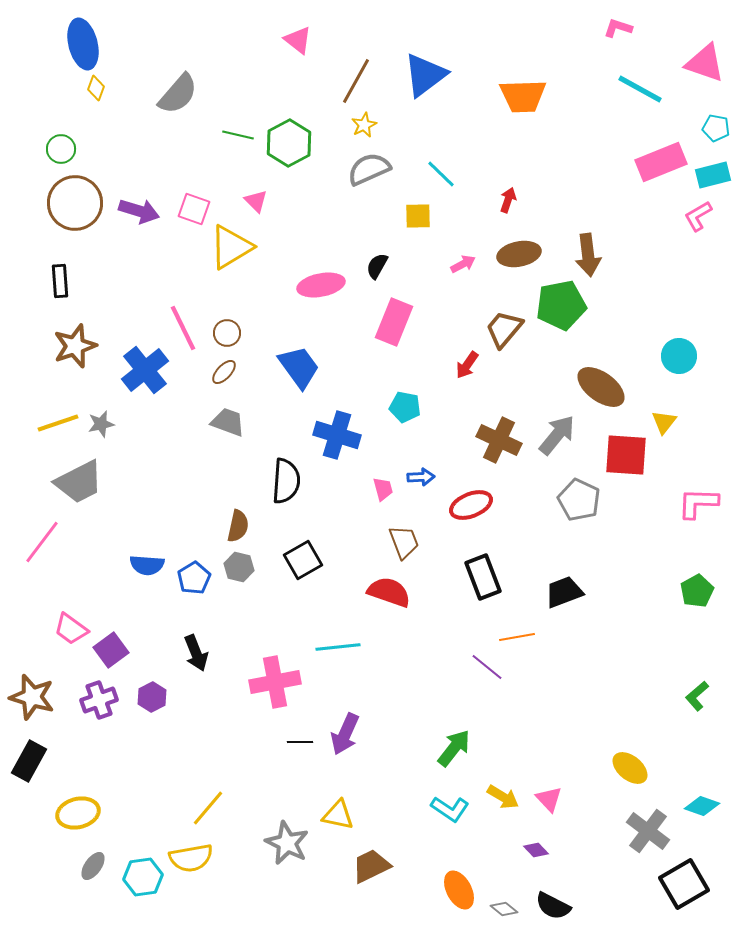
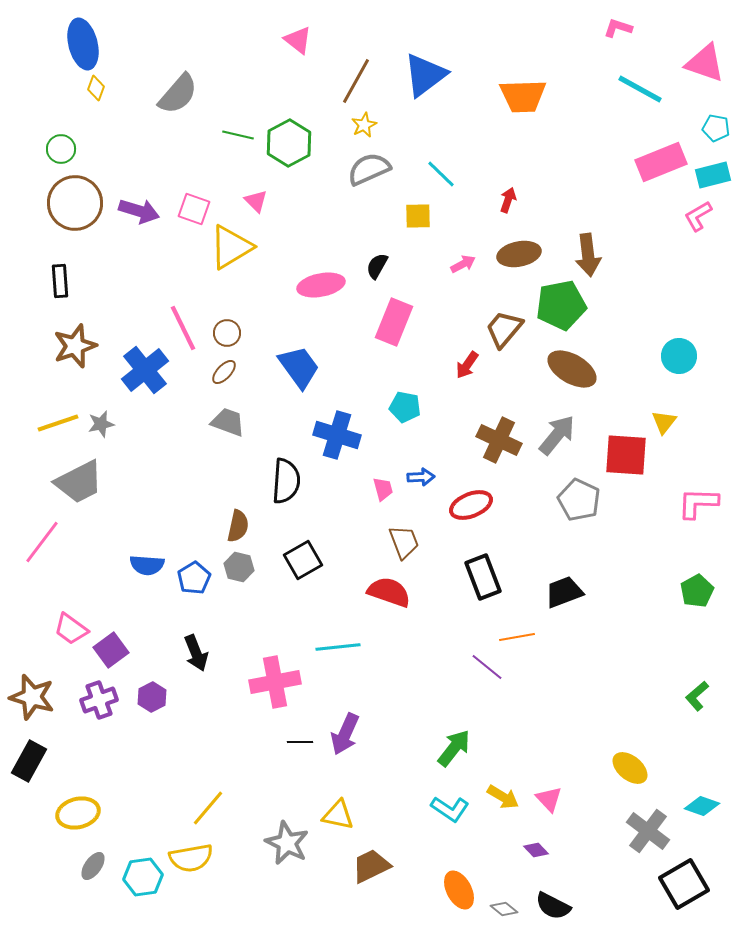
brown ellipse at (601, 387): moved 29 px left, 18 px up; rotated 6 degrees counterclockwise
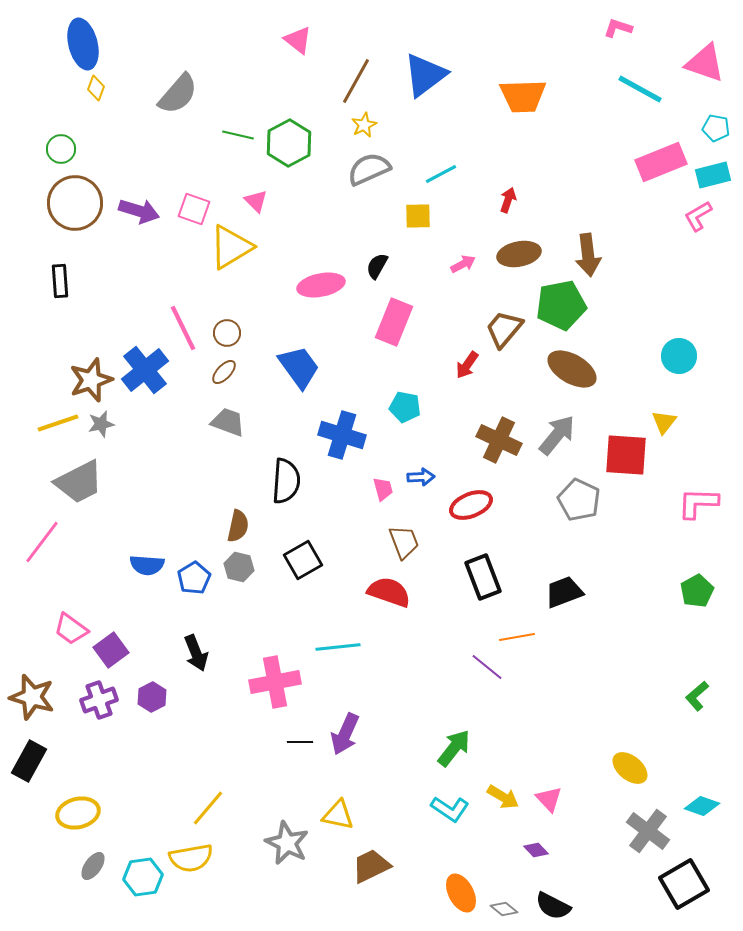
cyan line at (441, 174): rotated 72 degrees counterclockwise
brown star at (75, 346): moved 16 px right, 34 px down
blue cross at (337, 435): moved 5 px right
orange ellipse at (459, 890): moved 2 px right, 3 px down
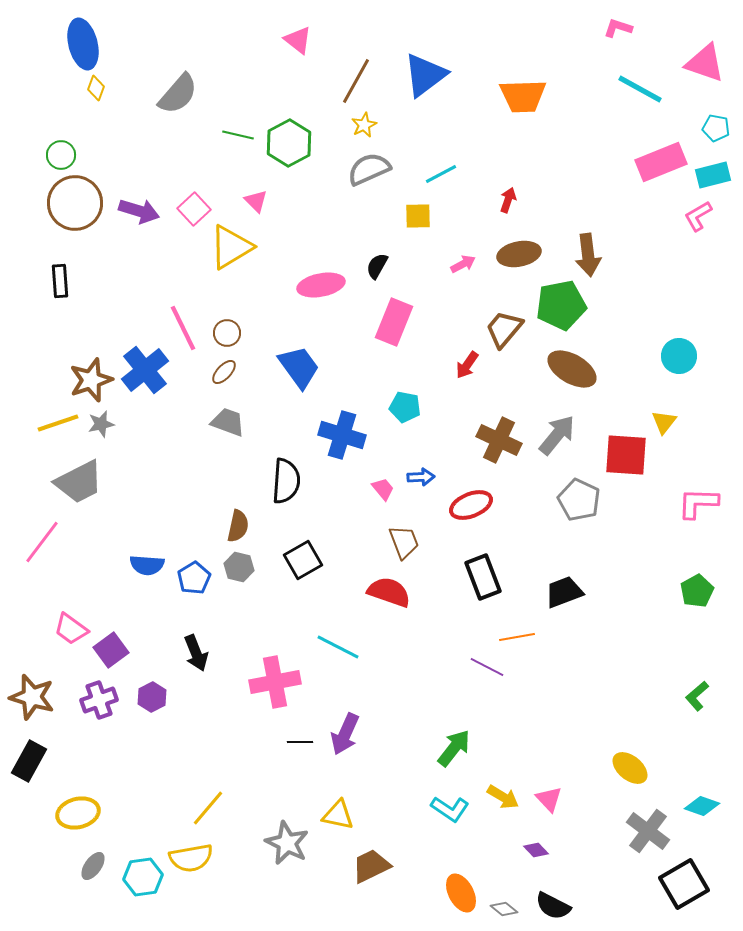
green circle at (61, 149): moved 6 px down
pink square at (194, 209): rotated 28 degrees clockwise
pink trapezoid at (383, 489): rotated 25 degrees counterclockwise
cyan line at (338, 647): rotated 33 degrees clockwise
purple line at (487, 667): rotated 12 degrees counterclockwise
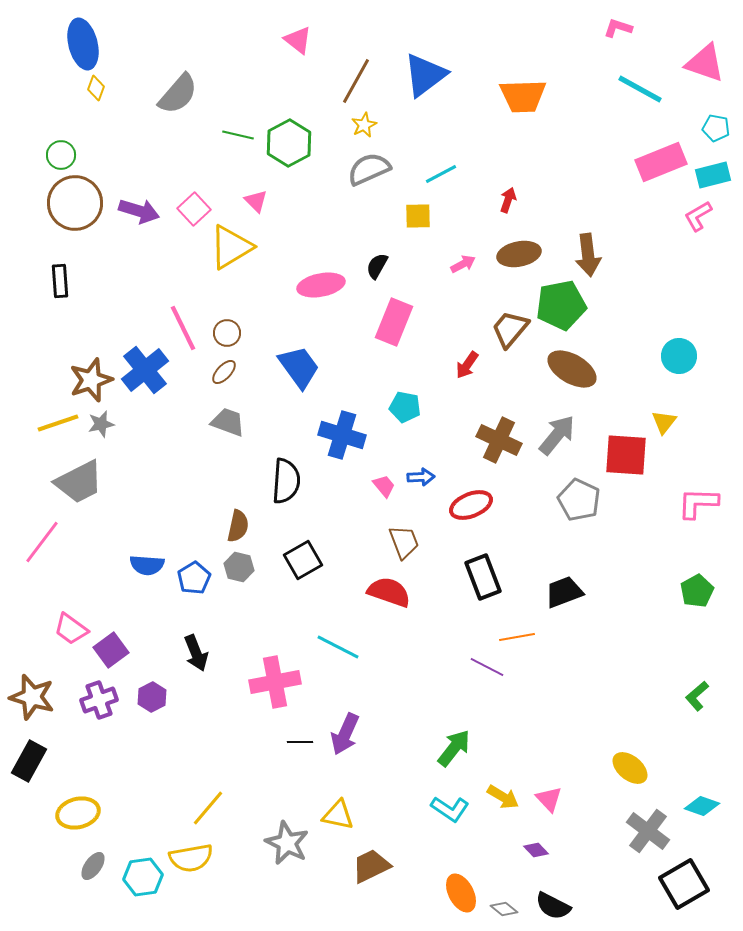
brown trapezoid at (504, 329): moved 6 px right
pink trapezoid at (383, 489): moved 1 px right, 3 px up
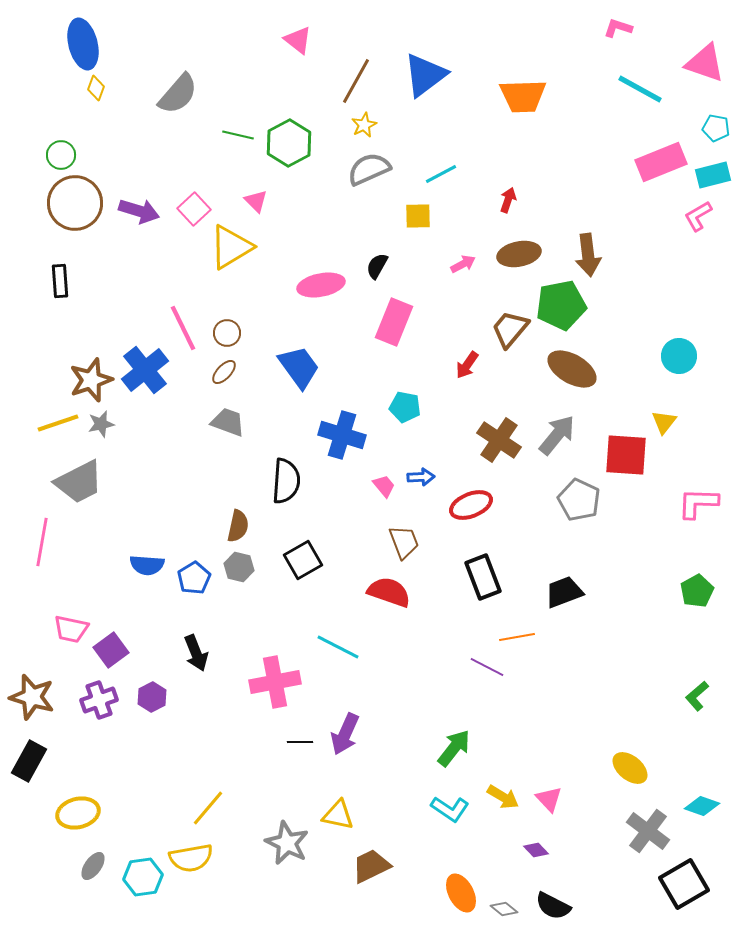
brown cross at (499, 440): rotated 9 degrees clockwise
pink line at (42, 542): rotated 27 degrees counterclockwise
pink trapezoid at (71, 629): rotated 24 degrees counterclockwise
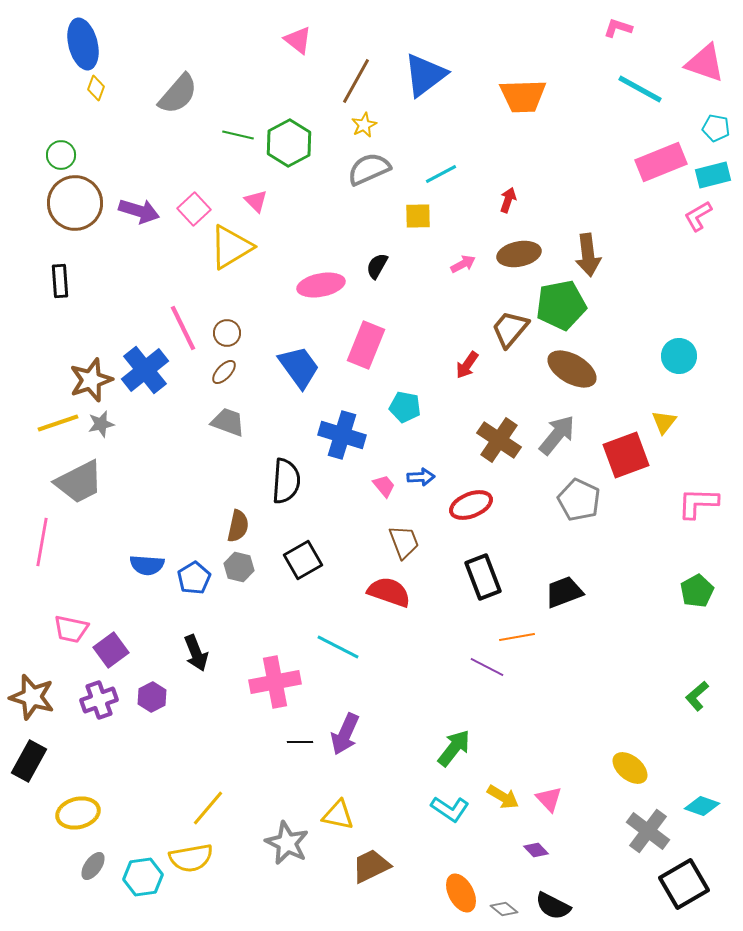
pink rectangle at (394, 322): moved 28 px left, 23 px down
red square at (626, 455): rotated 24 degrees counterclockwise
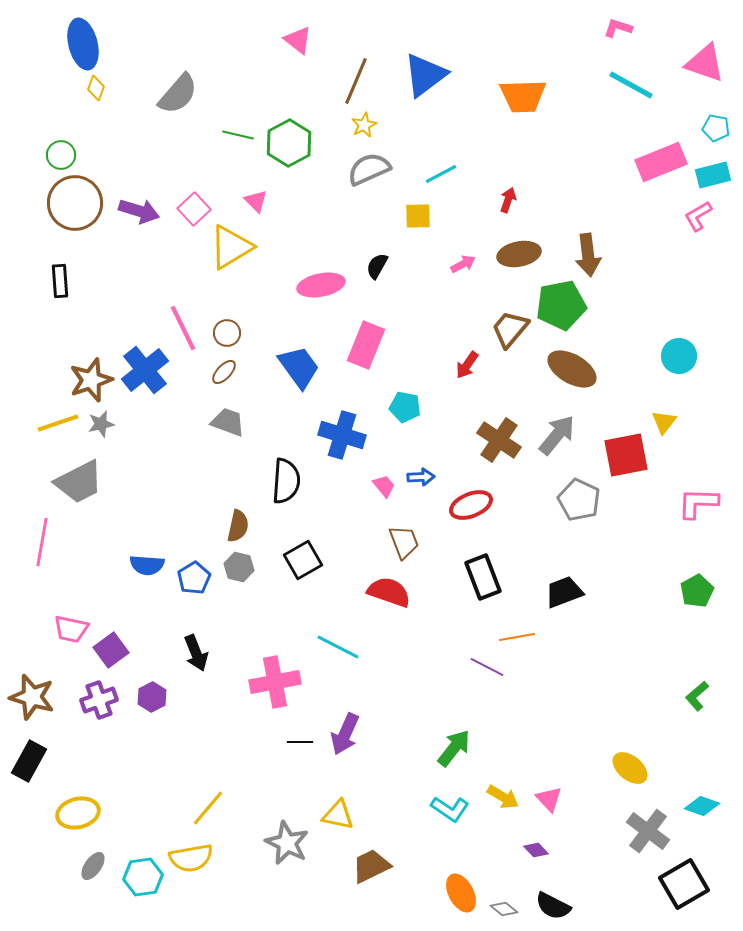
brown line at (356, 81): rotated 6 degrees counterclockwise
cyan line at (640, 89): moved 9 px left, 4 px up
red square at (626, 455): rotated 9 degrees clockwise
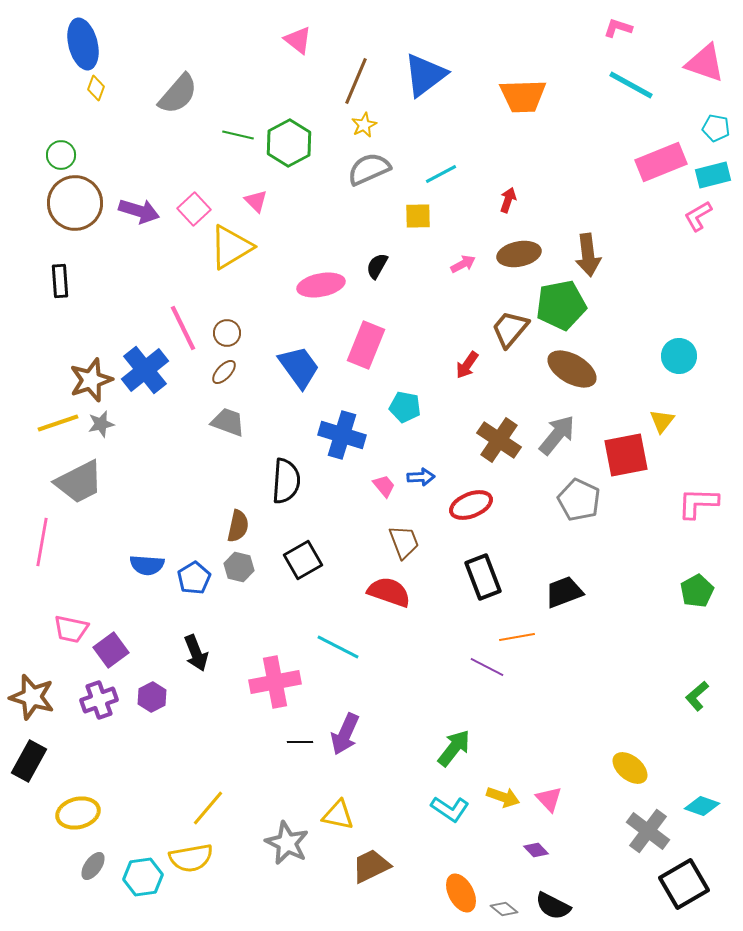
yellow triangle at (664, 422): moved 2 px left, 1 px up
yellow arrow at (503, 797): rotated 12 degrees counterclockwise
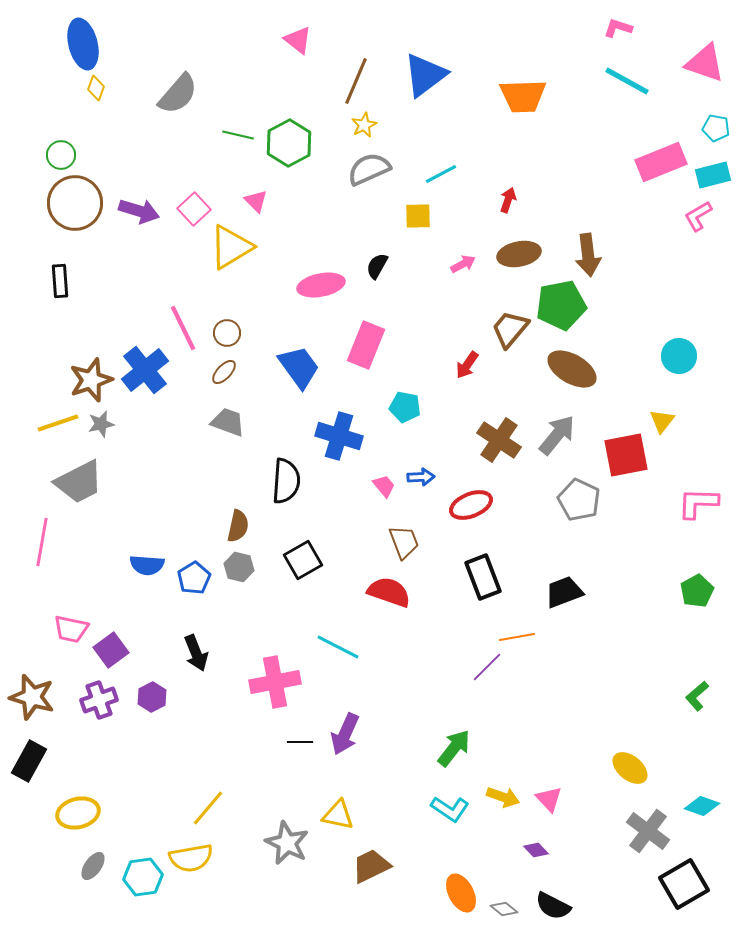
cyan line at (631, 85): moved 4 px left, 4 px up
blue cross at (342, 435): moved 3 px left, 1 px down
purple line at (487, 667): rotated 72 degrees counterclockwise
